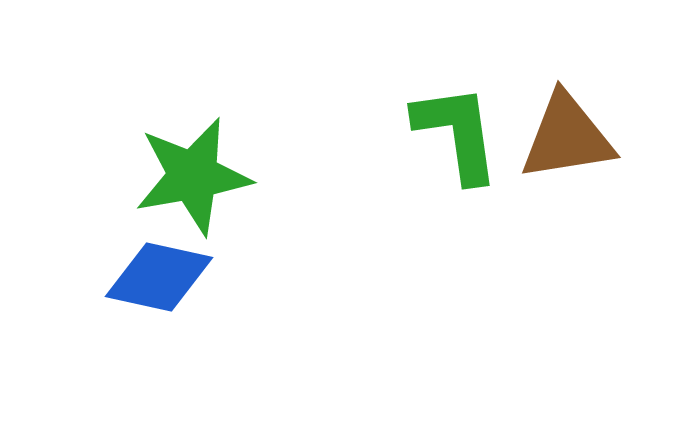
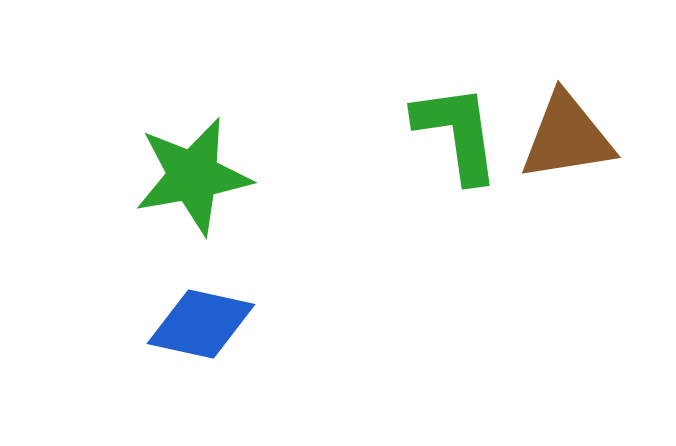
blue diamond: moved 42 px right, 47 px down
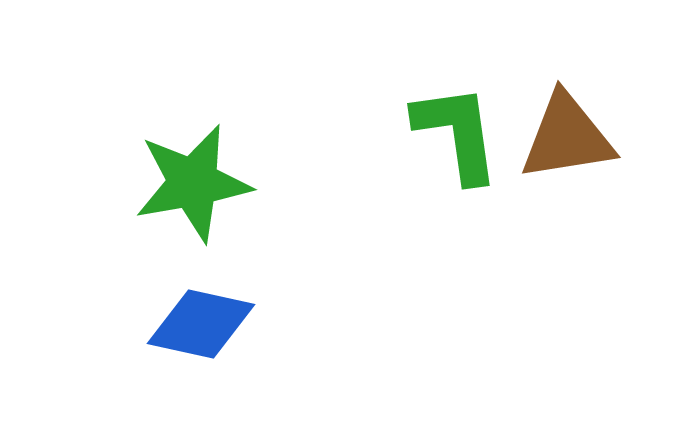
green star: moved 7 px down
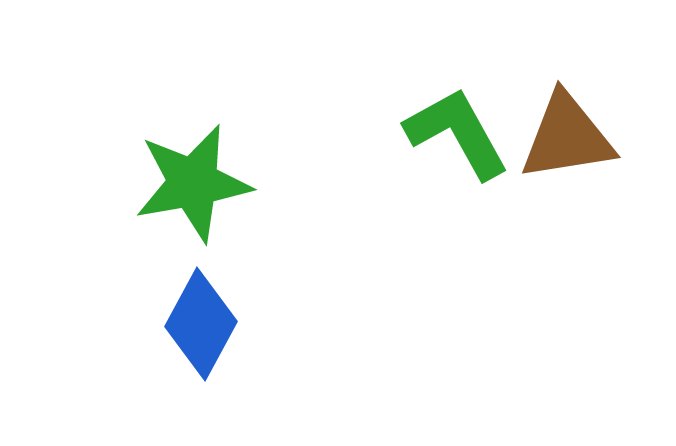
green L-shape: rotated 21 degrees counterclockwise
blue diamond: rotated 74 degrees counterclockwise
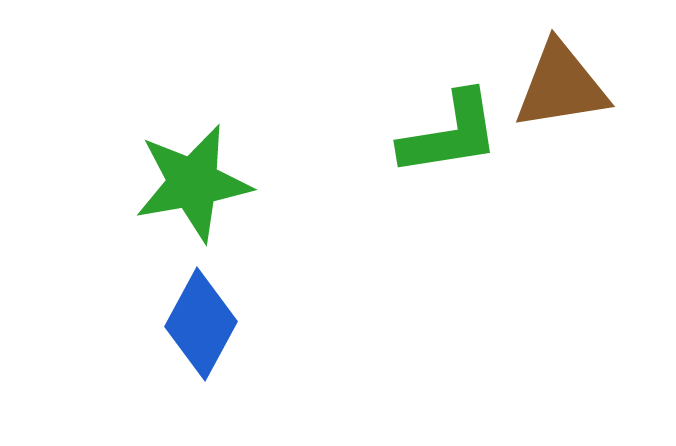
green L-shape: moved 7 px left, 1 px down; rotated 110 degrees clockwise
brown triangle: moved 6 px left, 51 px up
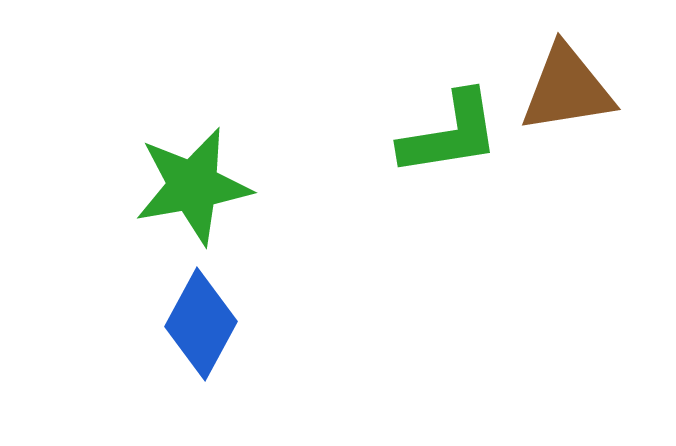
brown triangle: moved 6 px right, 3 px down
green star: moved 3 px down
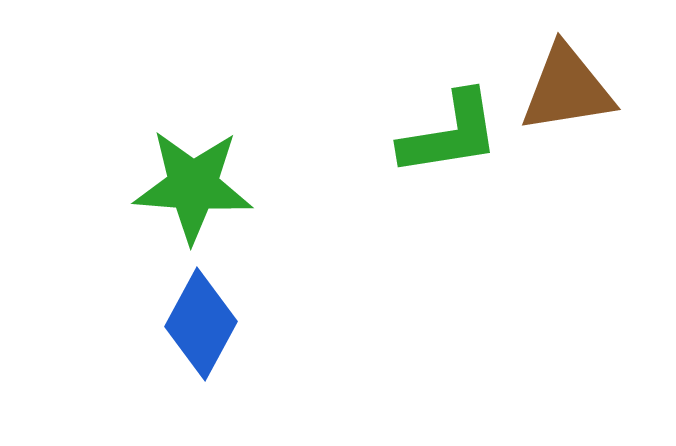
green star: rotated 14 degrees clockwise
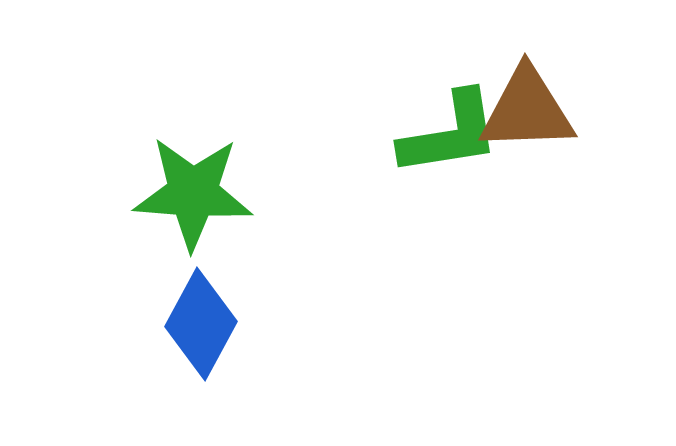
brown triangle: moved 40 px left, 21 px down; rotated 7 degrees clockwise
green star: moved 7 px down
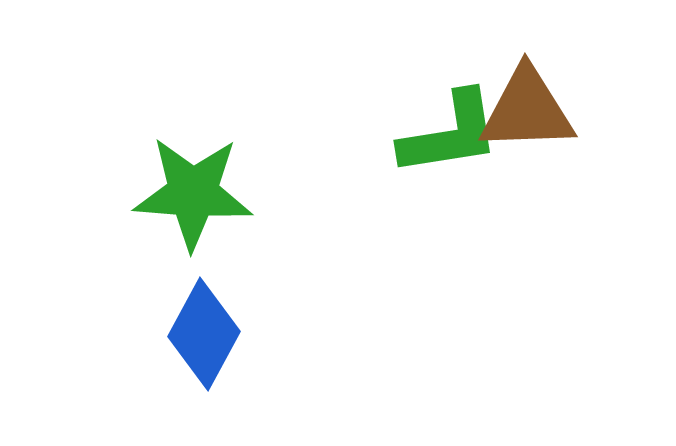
blue diamond: moved 3 px right, 10 px down
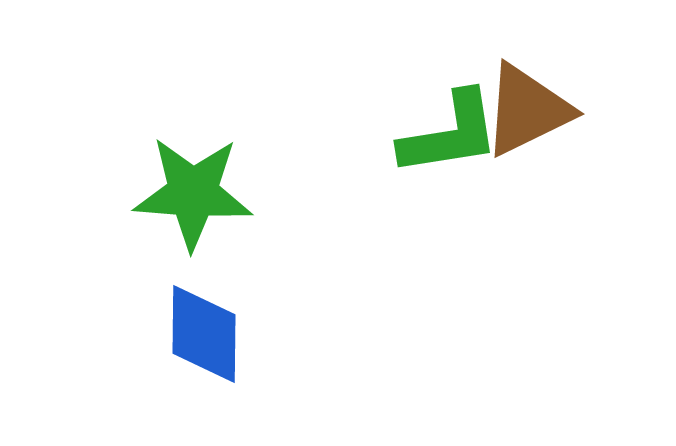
brown triangle: rotated 24 degrees counterclockwise
blue diamond: rotated 28 degrees counterclockwise
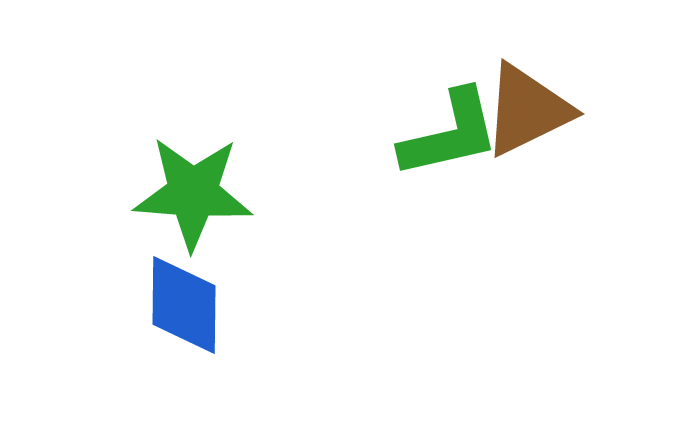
green L-shape: rotated 4 degrees counterclockwise
blue diamond: moved 20 px left, 29 px up
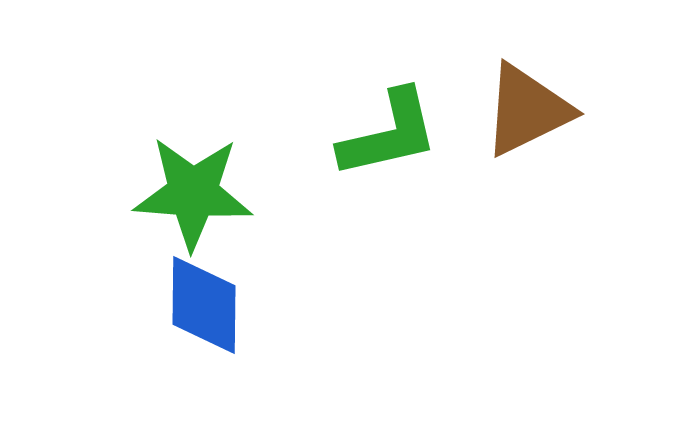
green L-shape: moved 61 px left
blue diamond: moved 20 px right
